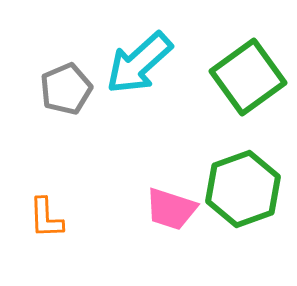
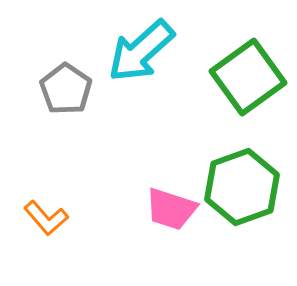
cyan arrow: moved 2 px right, 12 px up
gray pentagon: rotated 15 degrees counterclockwise
green hexagon: moved 1 px left, 2 px up
orange L-shape: rotated 39 degrees counterclockwise
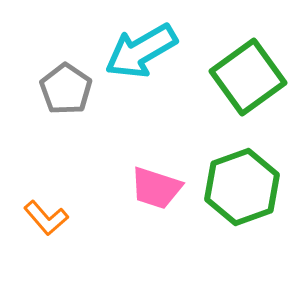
cyan arrow: rotated 12 degrees clockwise
pink trapezoid: moved 15 px left, 21 px up
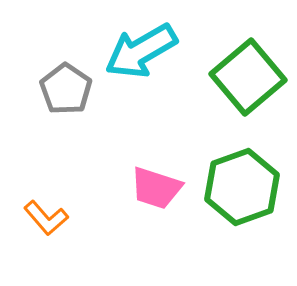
green square: rotated 4 degrees counterclockwise
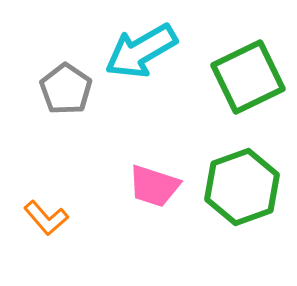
green square: rotated 14 degrees clockwise
pink trapezoid: moved 2 px left, 2 px up
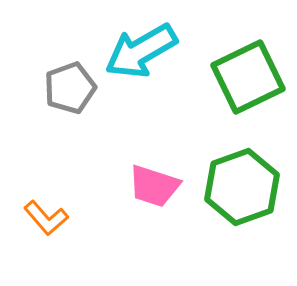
gray pentagon: moved 4 px right, 1 px up; rotated 18 degrees clockwise
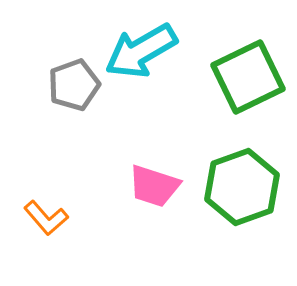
gray pentagon: moved 4 px right, 3 px up
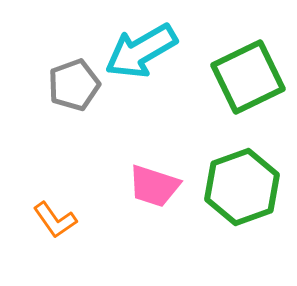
orange L-shape: moved 9 px right, 2 px down; rotated 6 degrees clockwise
